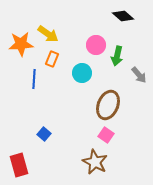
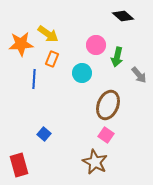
green arrow: moved 1 px down
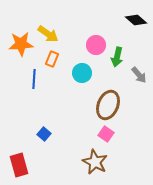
black diamond: moved 13 px right, 4 px down
pink square: moved 1 px up
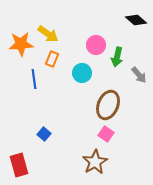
blue line: rotated 12 degrees counterclockwise
brown star: rotated 15 degrees clockwise
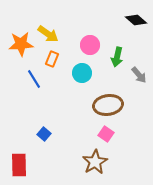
pink circle: moved 6 px left
blue line: rotated 24 degrees counterclockwise
brown ellipse: rotated 60 degrees clockwise
red rectangle: rotated 15 degrees clockwise
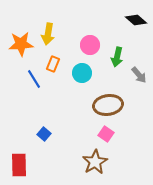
yellow arrow: rotated 65 degrees clockwise
orange rectangle: moved 1 px right, 5 px down
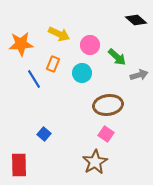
yellow arrow: moved 11 px right; rotated 75 degrees counterclockwise
green arrow: rotated 60 degrees counterclockwise
gray arrow: rotated 66 degrees counterclockwise
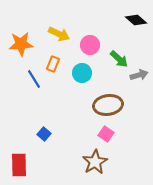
green arrow: moved 2 px right, 2 px down
